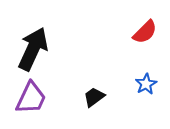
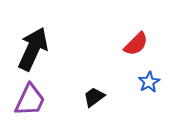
red semicircle: moved 9 px left, 12 px down
blue star: moved 3 px right, 2 px up
purple trapezoid: moved 1 px left, 2 px down
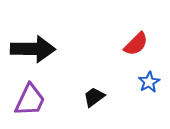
black arrow: rotated 66 degrees clockwise
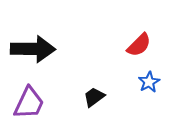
red semicircle: moved 3 px right, 1 px down
purple trapezoid: moved 1 px left, 3 px down
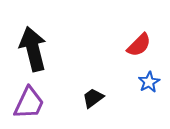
black arrow: rotated 105 degrees counterclockwise
black trapezoid: moved 1 px left, 1 px down
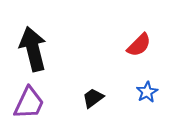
blue star: moved 2 px left, 10 px down
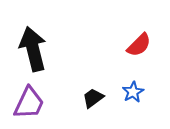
blue star: moved 14 px left
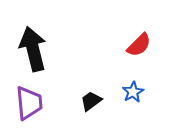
black trapezoid: moved 2 px left, 3 px down
purple trapezoid: rotated 30 degrees counterclockwise
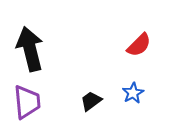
black arrow: moved 3 px left
blue star: moved 1 px down
purple trapezoid: moved 2 px left, 1 px up
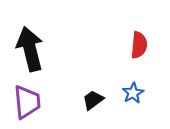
red semicircle: rotated 40 degrees counterclockwise
black trapezoid: moved 2 px right, 1 px up
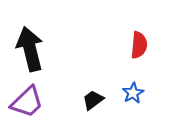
purple trapezoid: rotated 51 degrees clockwise
